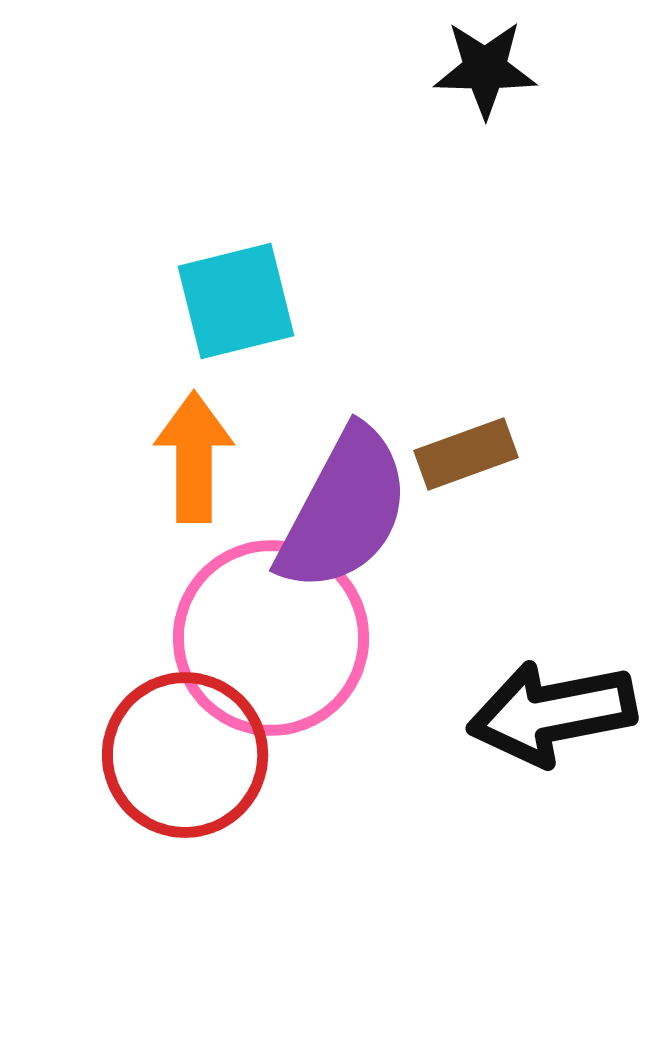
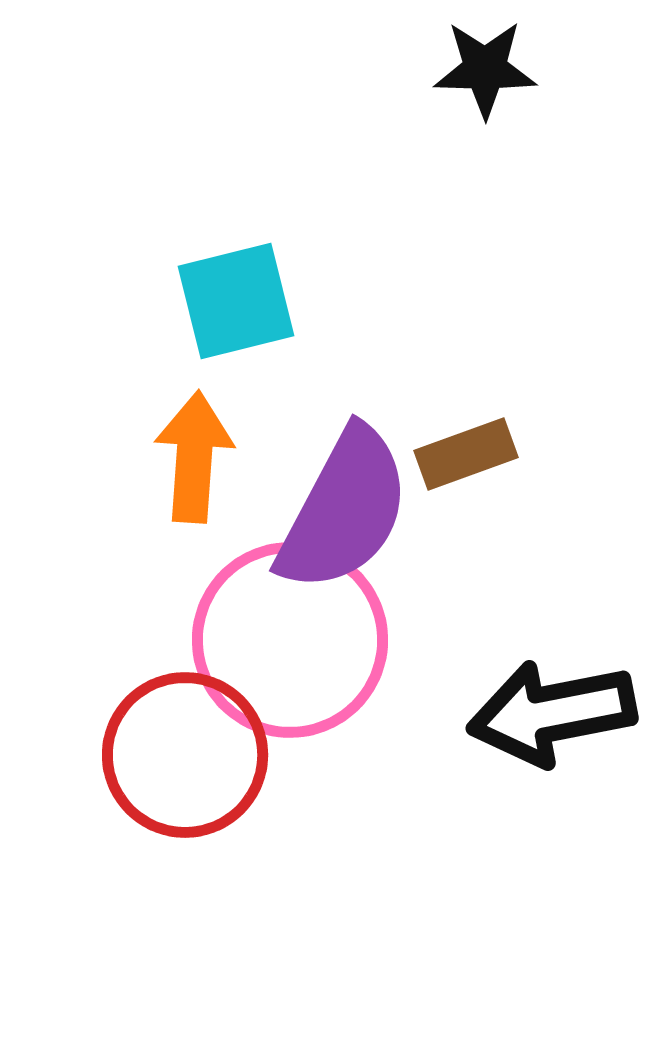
orange arrow: rotated 4 degrees clockwise
pink circle: moved 19 px right, 2 px down
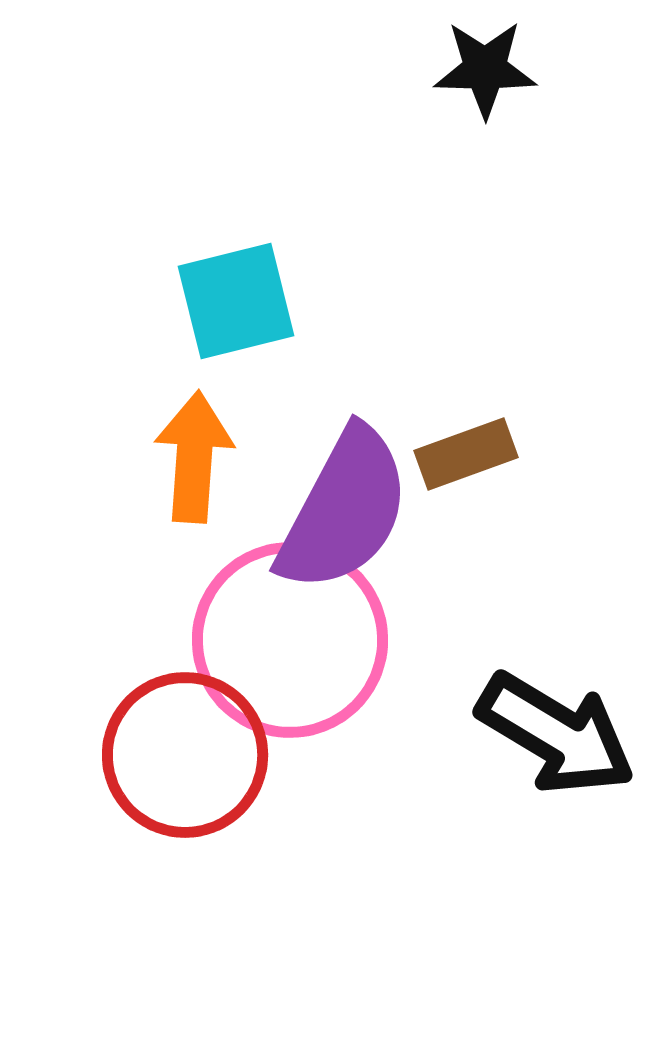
black arrow: moved 4 px right, 21 px down; rotated 138 degrees counterclockwise
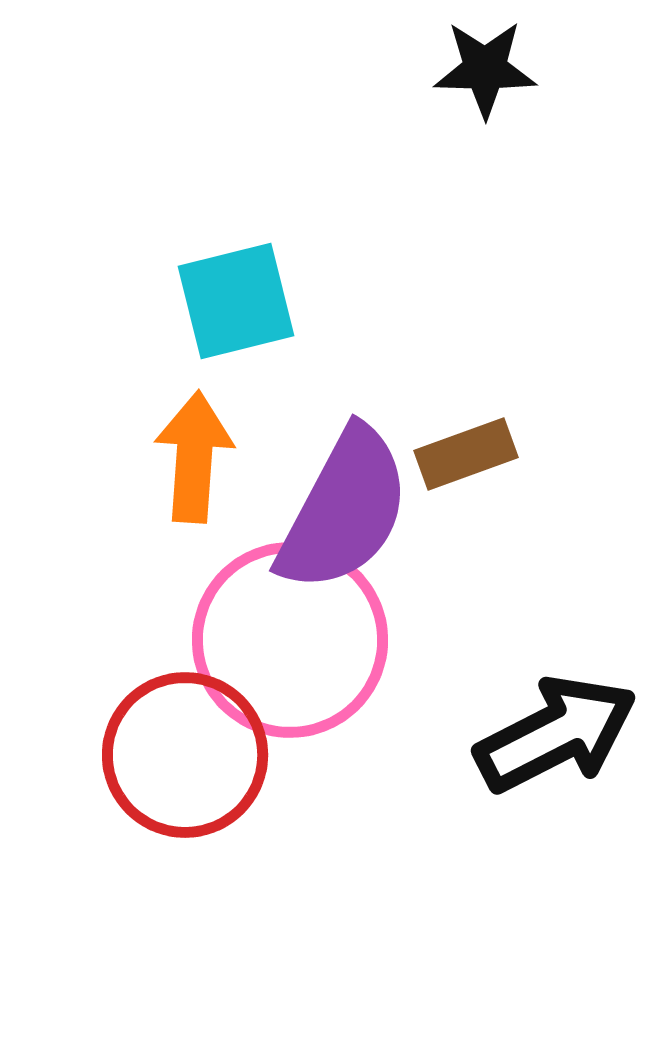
black arrow: rotated 58 degrees counterclockwise
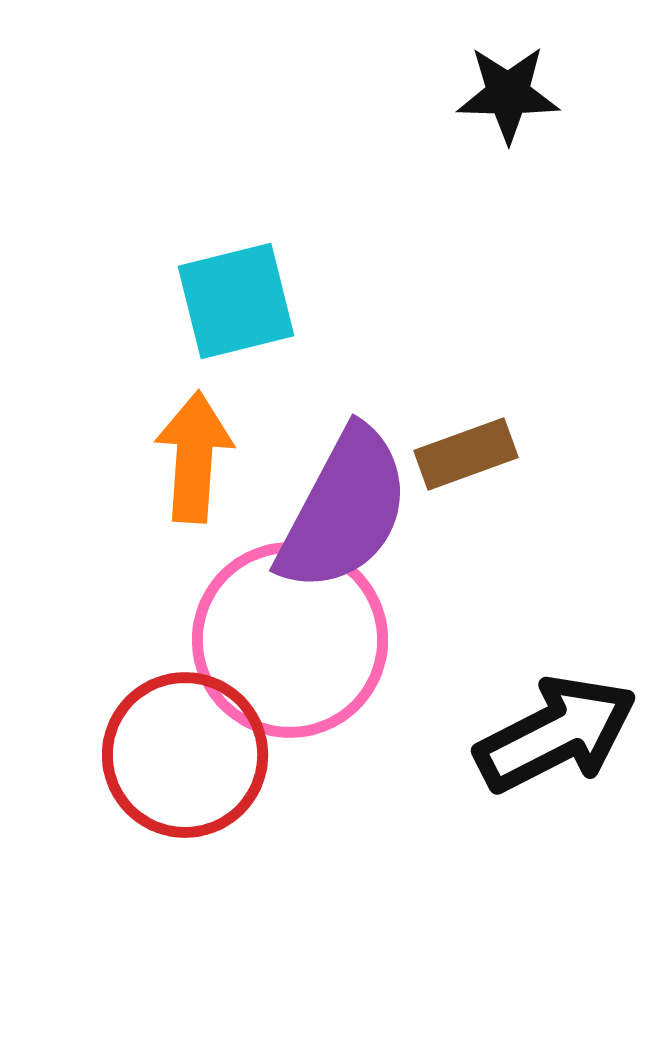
black star: moved 23 px right, 25 px down
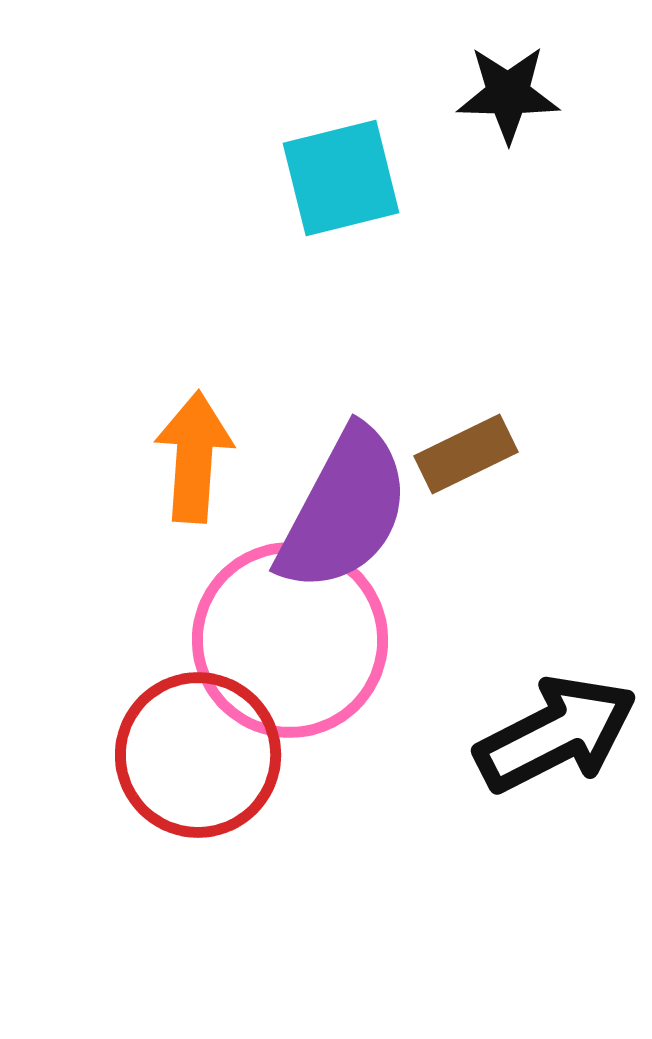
cyan square: moved 105 px right, 123 px up
brown rectangle: rotated 6 degrees counterclockwise
red circle: moved 13 px right
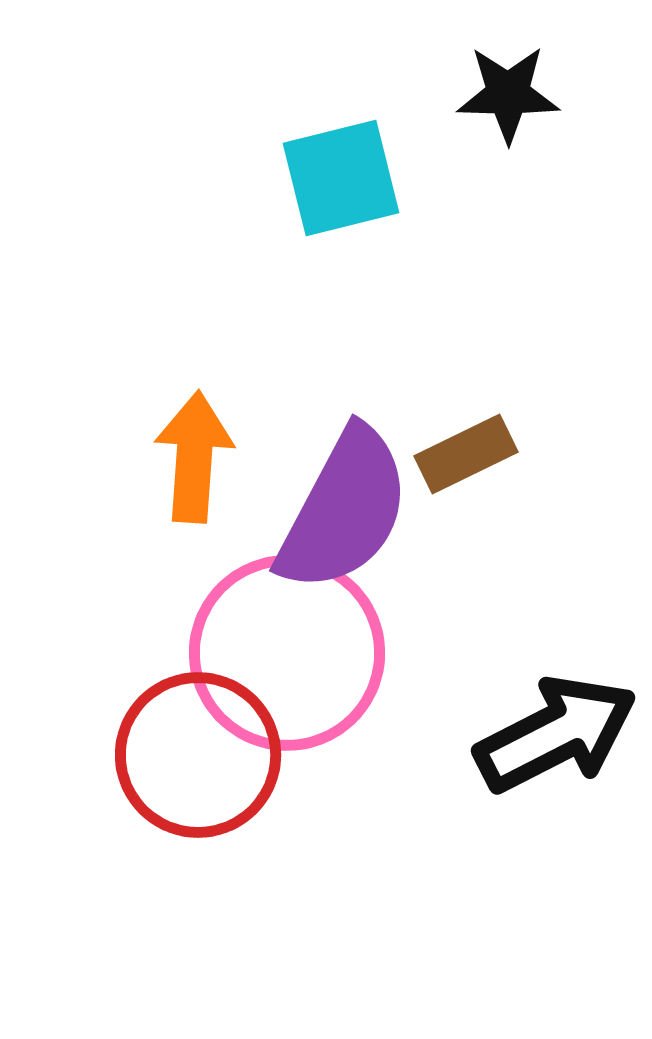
pink circle: moved 3 px left, 13 px down
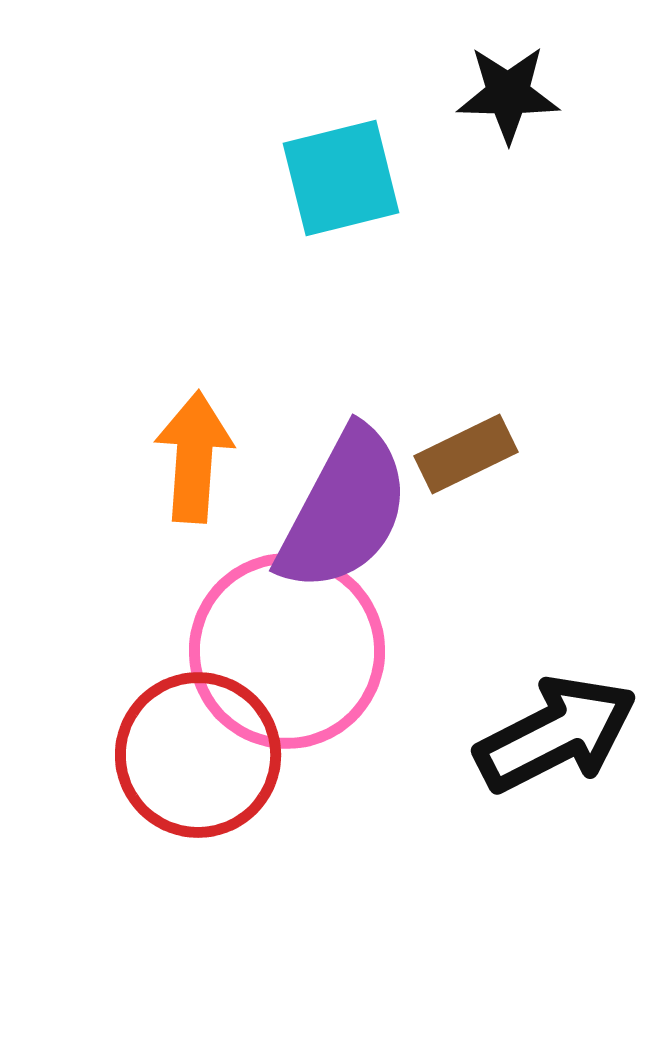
pink circle: moved 2 px up
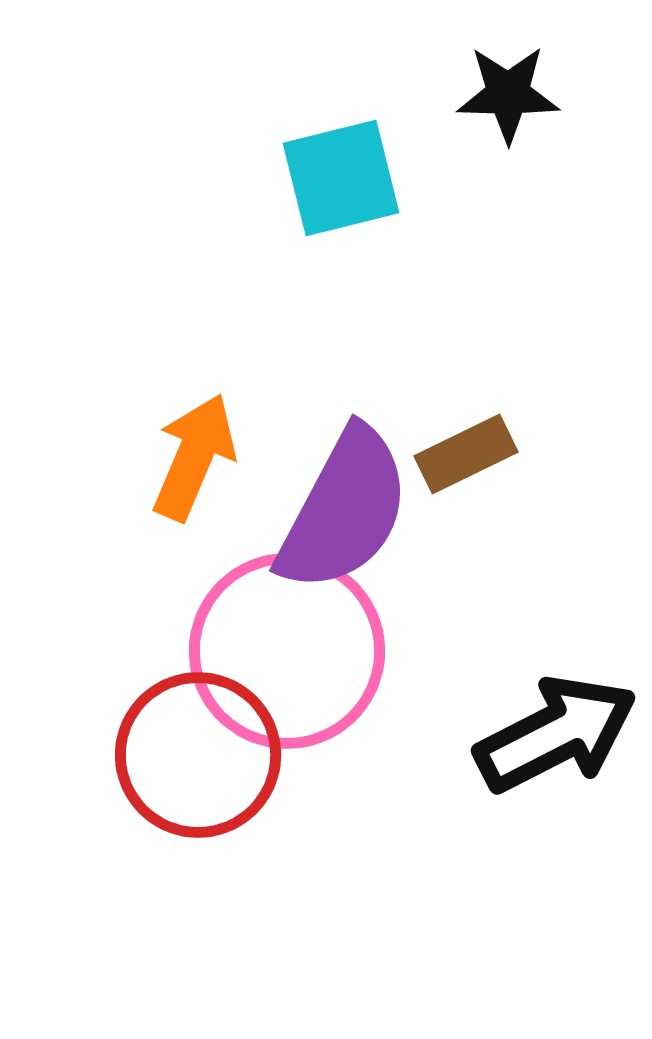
orange arrow: rotated 19 degrees clockwise
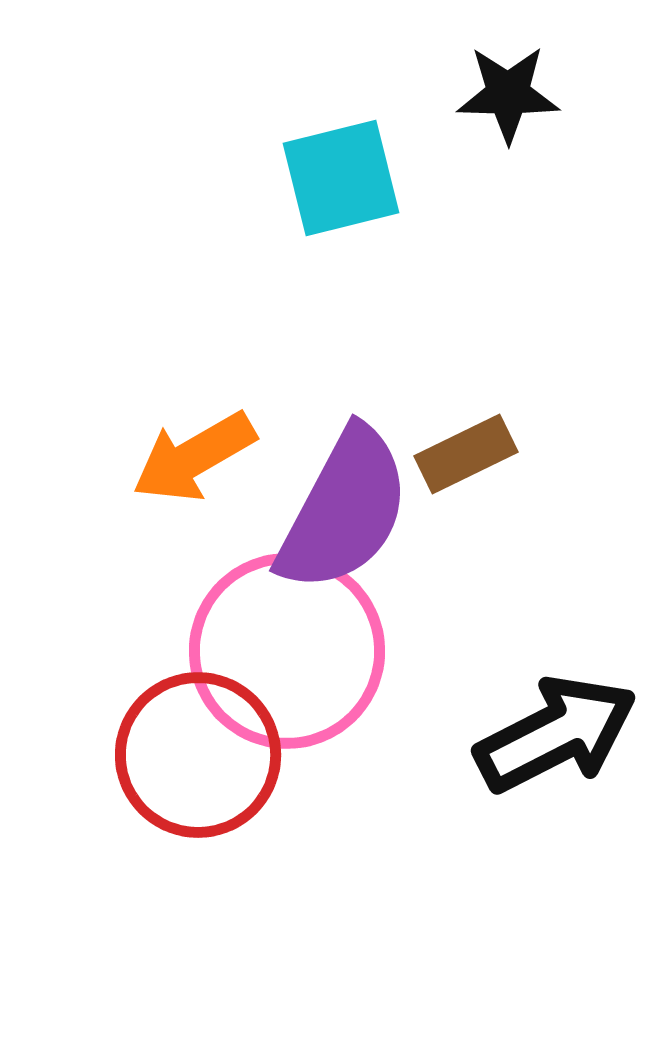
orange arrow: rotated 143 degrees counterclockwise
